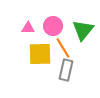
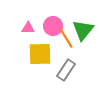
orange line: moved 3 px right, 10 px up
gray rectangle: rotated 20 degrees clockwise
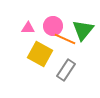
orange line: moved 1 px left, 1 px down; rotated 35 degrees counterclockwise
yellow square: rotated 30 degrees clockwise
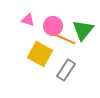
pink triangle: moved 8 px up; rotated 16 degrees clockwise
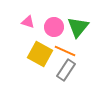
pink triangle: moved 2 px down
pink circle: moved 1 px right, 1 px down
green triangle: moved 5 px left, 3 px up
orange line: moved 12 px down
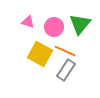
green triangle: moved 2 px right, 3 px up
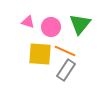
pink circle: moved 3 px left
yellow square: rotated 25 degrees counterclockwise
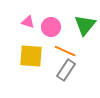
green triangle: moved 5 px right, 1 px down
yellow square: moved 9 px left, 2 px down
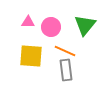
pink triangle: rotated 16 degrees counterclockwise
gray rectangle: rotated 40 degrees counterclockwise
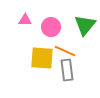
pink triangle: moved 3 px left, 2 px up
yellow square: moved 11 px right, 2 px down
gray rectangle: moved 1 px right
